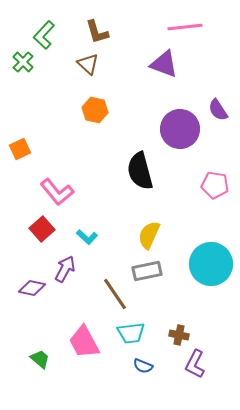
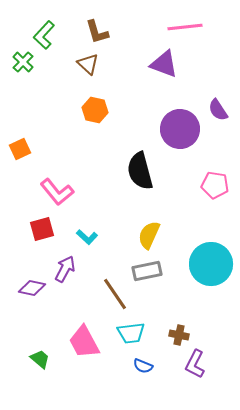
red square: rotated 25 degrees clockwise
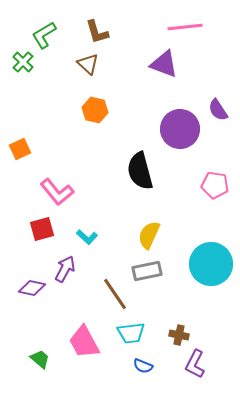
green L-shape: rotated 16 degrees clockwise
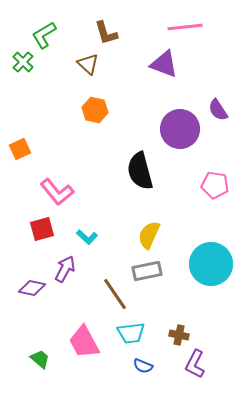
brown L-shape: moved 9 px right, 1 px down
